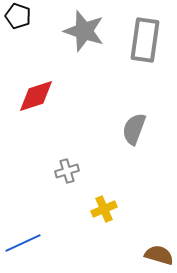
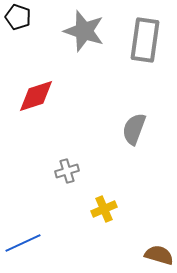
black pentagon: moved 1 px down
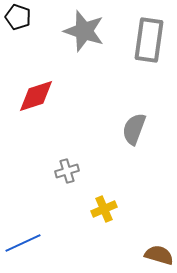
gray rectangle: moved 4 px right
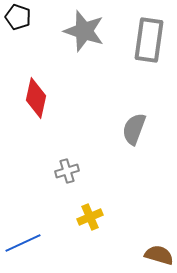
red diamond: moved 2 px down; rotated 60 degrees counterclockwise
yellow cross: moved 14 px left, 8 px down
